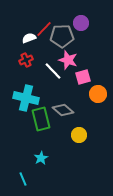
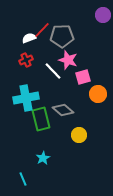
purple circle: moved 22 px right, 8 px up
red line: moved 2 px left, 1 px down
cyan cross: rotated 25 degrees counterclockwise
cyan star: moved 2 px right
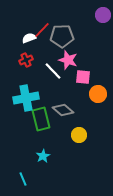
pink square: rotated 21 degrees clockwise
cyan star: moved 2 px up
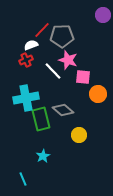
white semicircle: moved 2 px right, 7 px down
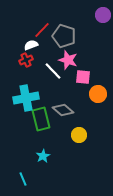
gray pentagon: moved 2 px right; rotated 20 degrees clockwise
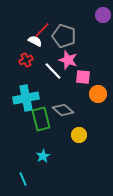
white semicircle: moved 4 px right, 4 px up; rotated 48 degrees clockwise
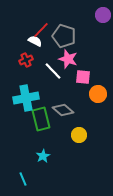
red line: moved 1 px left
pink star: moved 1 px up
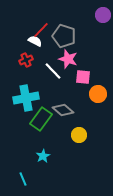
green rectangle: rotated 50 degrees clockwise
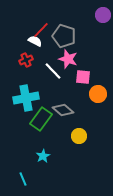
yellow circle: moved 1 px down
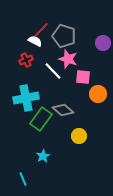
purple circle: moved 28 px down
